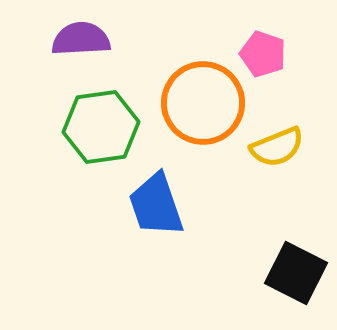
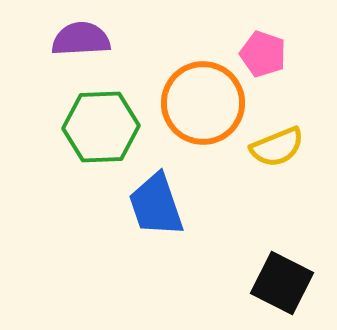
green hexagon: rotated 6 degrees clockwise
black square: moved 14 px left, 10 px down
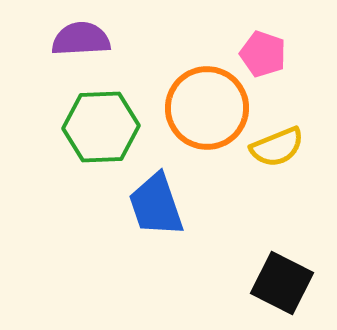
orange circle: moved 4 px right, 5 px down
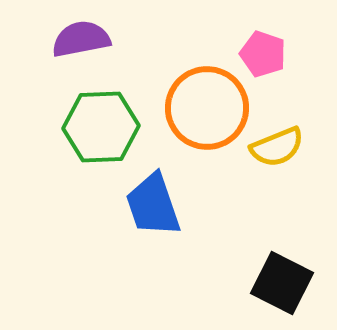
purple semicircle: rotated 8 degrees counterclockwise
blue trapezoid: moved 3 px left
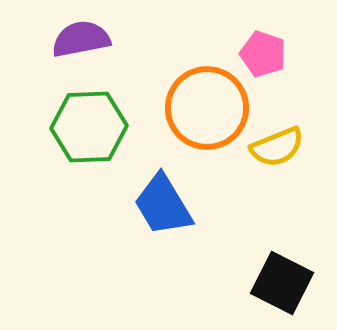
green hexagon: moved 12 px left
blue trapezoid: moved 10 px right; rotated 12 degrees counterclockwise
